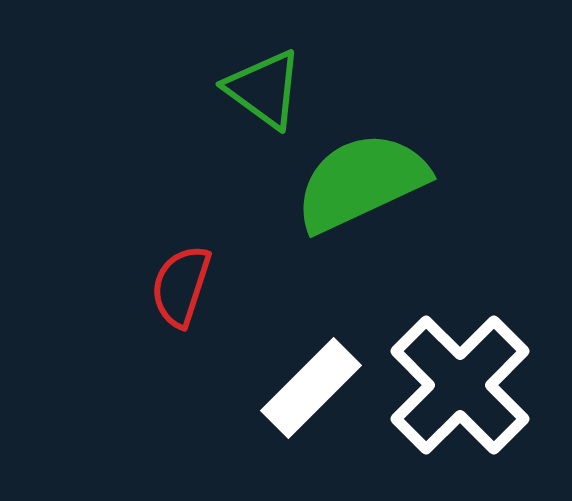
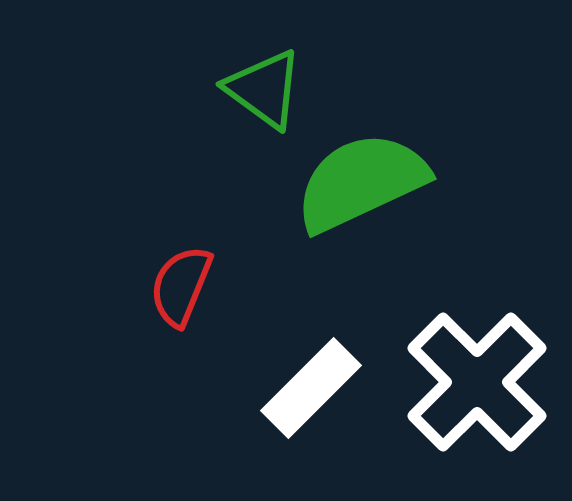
red semicircle: rotated 4 degrees clockwise
white cross: moved 17 px right, 3 px up
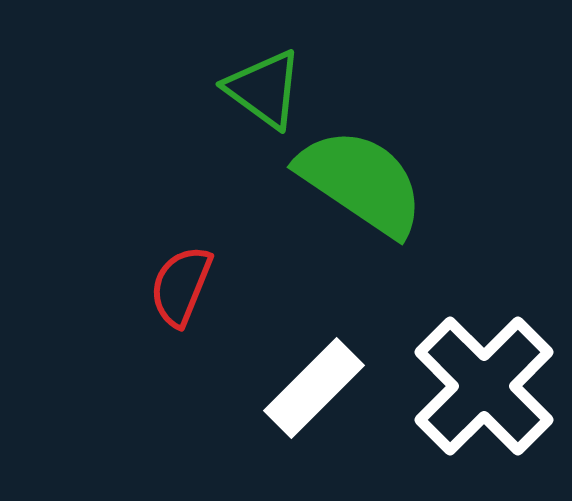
green semicircle: rotated 59 degrees clockwise
white cross: moved 7 px right, 4 px down
white rectangle: moved 3 px right
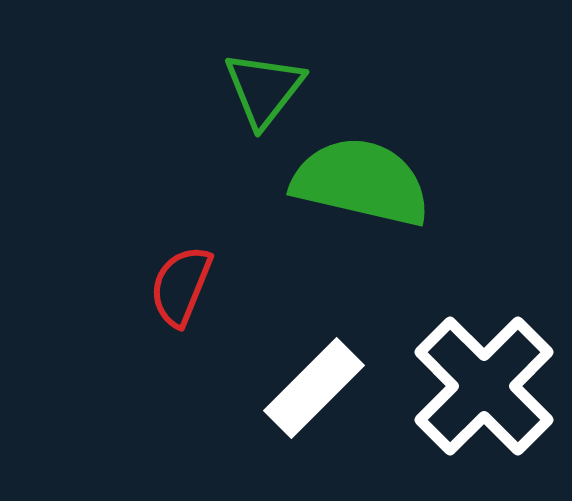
green triangle: rotated 32 degrees clockwise
green semicircle: rotated 21 degrees counterclockwise
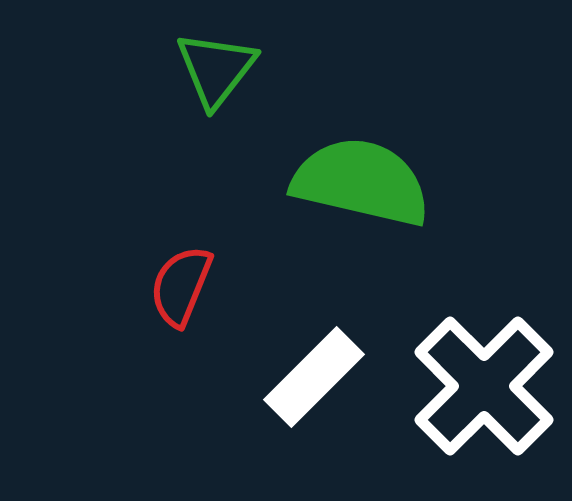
green triangle: moved 48 px left, 20 px up
white rectangle: moved 11 px up
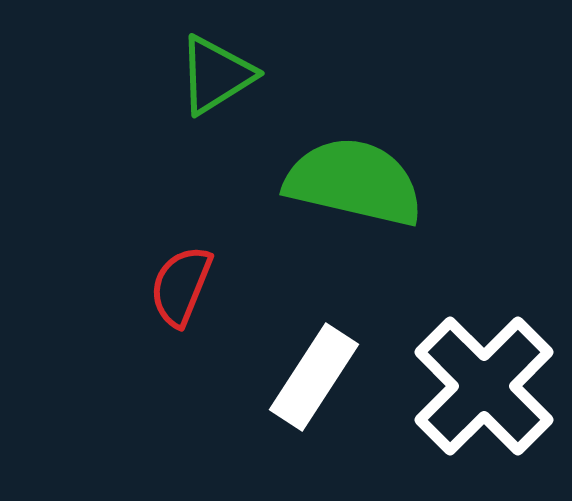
green triangle: moved 6 px down; rotated 20 degrees clockwise
green semicircle: moved 7 px left
white rectangle: rotated 12 degrees counterclockwise
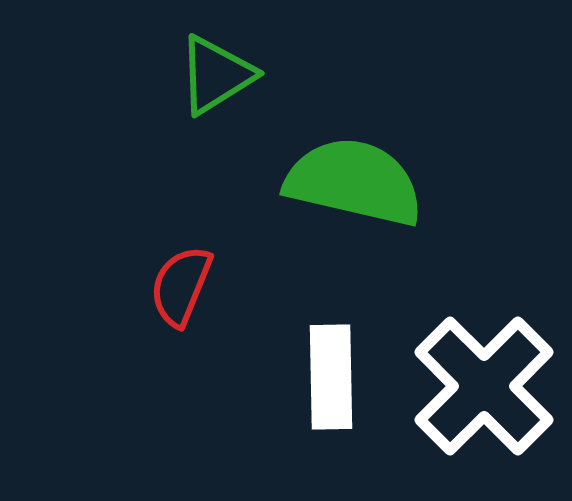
white rectangle: moved 17 px right; rotated 34 degrees counterclockwise
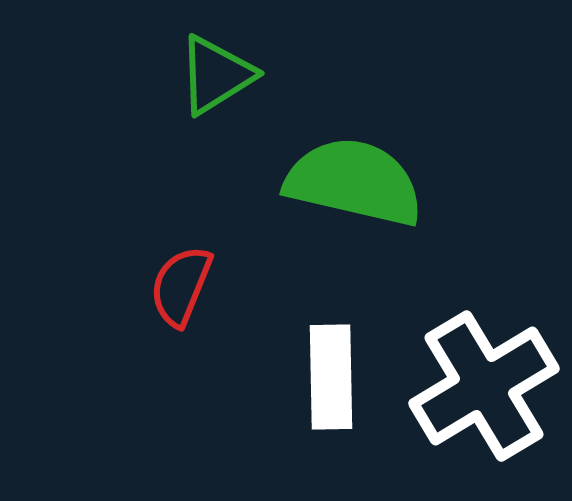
white cross: rotated 14 degrees clockwise
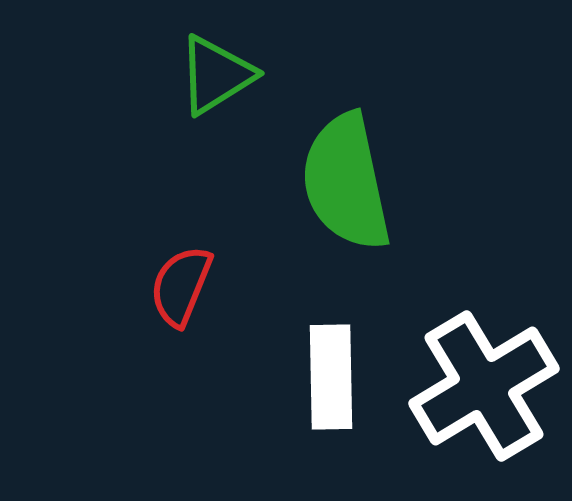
green semicircle: moved 8 px left; rotated 115 degrees counterclockwise
